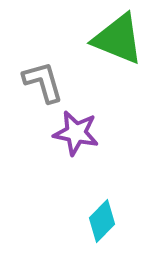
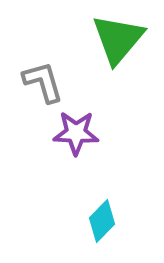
green triangle: rotated 48 degrees clockwise
purple star: rotated 9 degrees counterclockwise
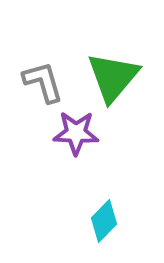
green triangle: moved 5 px left, 38 px down
cyan diamond: moved 2 px right
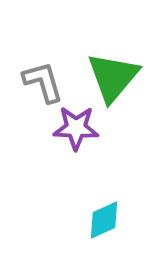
purple star: moved 5 px up
cyan diamond: moved 1 px up; rotated 21 degrees clockwise
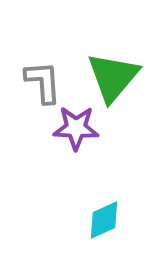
gray L-shape: rotated 12 degrees clockwise
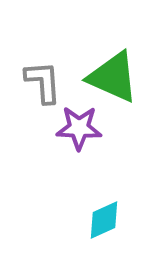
green triangle: rotated 46 degrees counterclockwise
purple star: moved 3 px right
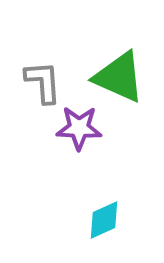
green triangle: moved 6 px right
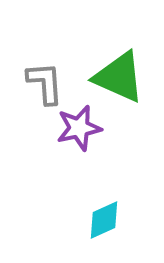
gray L-shape: moved 2 px right, 1 px down
purple star: rotated 15 degrees counterclockwise
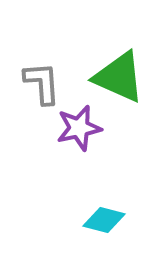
gray L-shape: moved 3 px left
cyan diamond: rotated 39 degrees clockwise
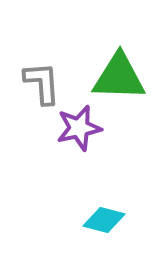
green triangle: rotated 22 degrees counterclockwise
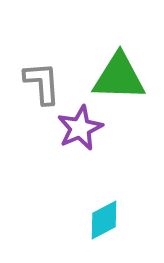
purple star: moved 1 px right; rotated 12 degrees counterclockwise
cyan diamond: rotated 42 degrees counterclockwise
